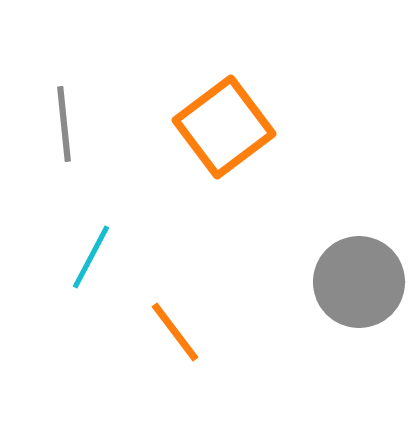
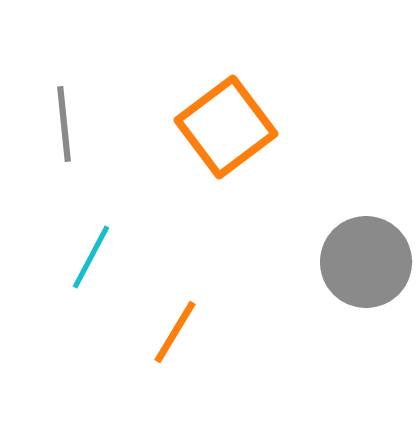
orange square: moved 2 px right
gray circle: moved 7 px right, 20 px up
orange line: rotated 68 degrees clockwise
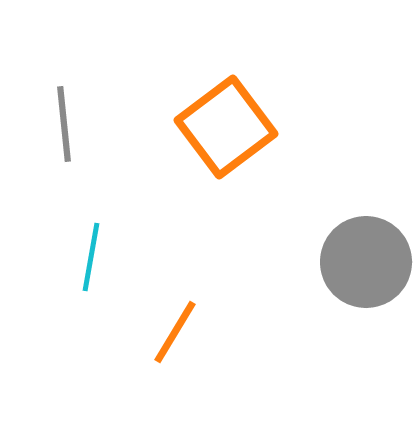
cyan line: rotated 18 degrees counterclockwise
